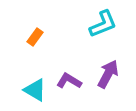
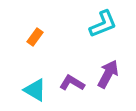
purple L-shape: moved 3 px right, 2 px down
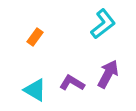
cyan L-shape: rotated 16 degrees counterclockwise
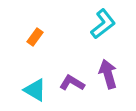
purple arrow: rotated 44 degrees counterclockwise
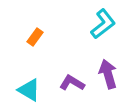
cyan triangle: moved 6 px left
